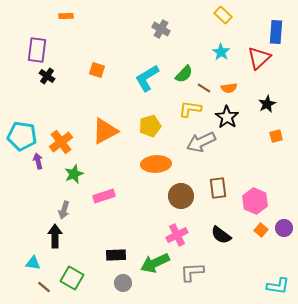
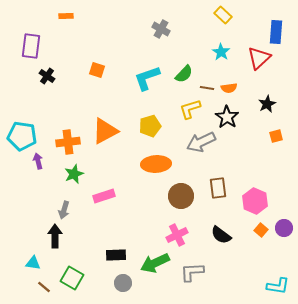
purple rectangle at (37, 50): moved 6 px left, 4 px up
cyan L-shape at (147, 78): rotated 12 degrees clockwise
brown line at (204, 88): moved 3 px right; rotated 24 degrees counterclockwise
yellow L-shape at (190, 109): rotated 25 degrees counterclockwise
orange cross at (61, 142): moved 7 px right; rotated 30 degrees clockwise
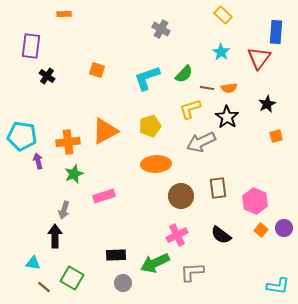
orange rectangle at (66, 16): moved 2 px left, 2 px up
red triangle at (259, 58): rotated 10 degrees counterclockwise
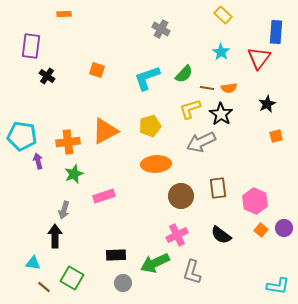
black star at (227, 117): moved 6 px left, 3 px up
gray L-shape at (192, 272): rotated 70 degrees counterclockwise
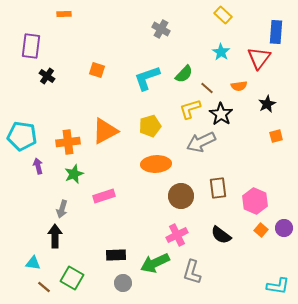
brown line at (207, 88): rotated 32 degrees clockwise
orange semicircle at (229, 88): moved 10 px right, 2 px up
purple arrow at (38, 161): moved 5 px down
gray arrow at (64, 210): moved 2 px left, 1 px up
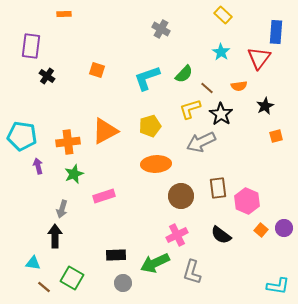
black star at (267, 104): moved 2 px left, 2 px down
pink hexagon at (255, 201): moved 8 px left
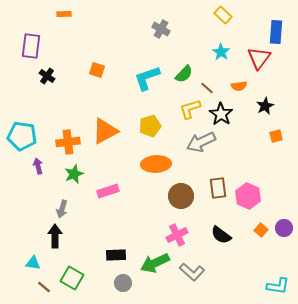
pink rectangle at (104, 196): moved 4 px right, 5 px up
pink hexagon at (247, 201): moved 1 px right, 5 px up
gray L-shape at (192, 272): rotated 65 degrees counterclockwise
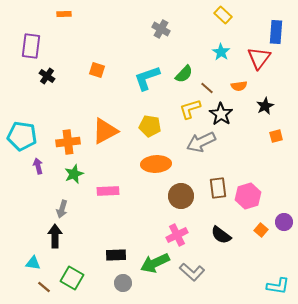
yellow pentagon at (150, 126): rotated 25 degrees clockwise
pink rectangle at (108, 191): rotated 15 degrees clockwise
pink hexagon at (248, 196): rotated 20 degrees clockwise
purple circle at (284, 228): moved 6 px up
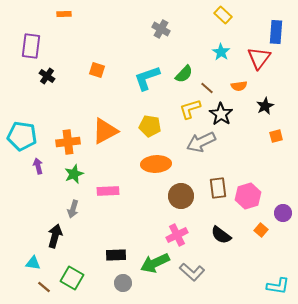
gray arrow at (62, 209): moved 11 px right
purple circle at (284, 222): moved 1 px left, 9 px up
black arrow at (55, 236): rotated 15 degrees clockwise
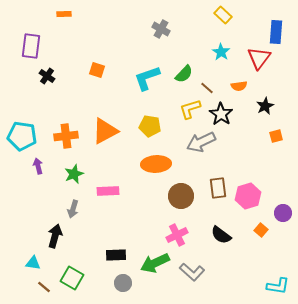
orange cross at (68, 142): moved 2 px left, 6 px up
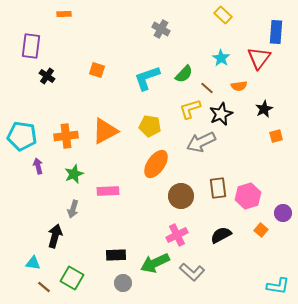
cyan star at (221, 52): moved 6 px down
black star at (265, 106): moved 1 px left, 3 px down
black star at (221, 114): rotated 15 degrees clockwise
orange ellipse at (156, 164): rotated 52 degrees counterclockwise
black semicircle at (221, 235): rotated 115 degrees clockwise
